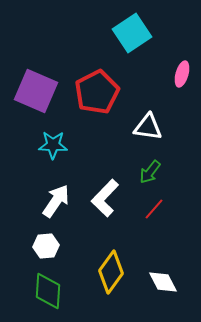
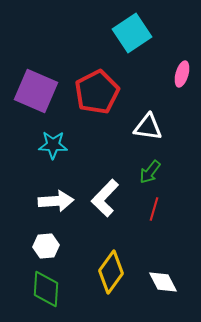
white arrow: rotated 52 degrees clockwise
red line: rotated 25 degrees counterclockwise
green diamond: moved 2 px left, 2 px up
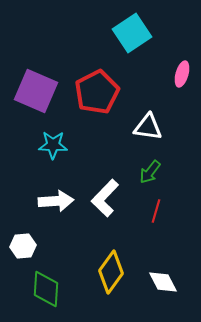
red line: moved 2 px right, 2 px down
white hexagon: moved 23 px left
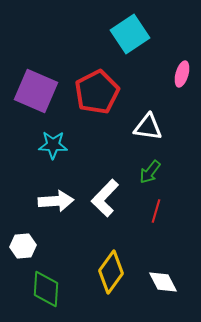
cyan square: moved 2 px left, 1 px down
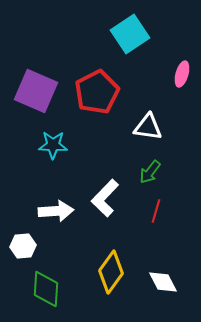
white arrow: moved 10 px down
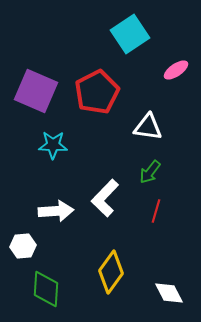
pink ellipse: moved 6 px left, 4 px up; rotated 40 degrees clockwise
white diamond: moved 6 px right, 11 px down
